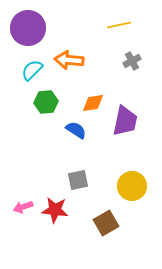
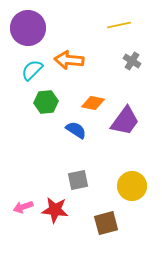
gray cross: rotated 30 degrees counterclockwise
orange diamond: rotated 20 degrees clockwise
purple trapezoid: rotated 24 degrees clockwise
brown square: rotated 15 degrees clockwise
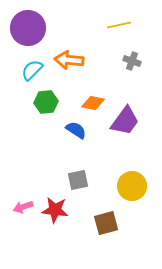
gray cross: rotated 12 degrees counterclockwise
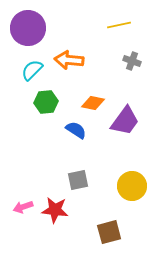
brown square: moved 3 px right, 9 px down
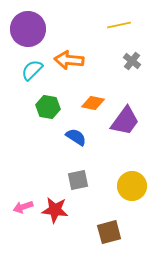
purple circle: moved 1 px down
gray cross: rotated 18 degrees clockwise
green hexagon: moved 2 px right, 5 px down; rotated 15 degrees clockwise
blue semicircle: moved 7 px down
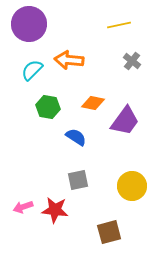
purple circle: moved 1 px right, 5 px up
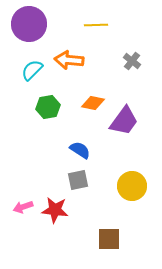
yellow line: moved 23 px left; rotated 10 degrees clockwise
green hexagon: rotated 20 degrees counterclockwise
purple trapezoid: moved 1 px left
blue semicircle: moved 4 px right, 13 px down
brown square: moved 7 px down; rotated 15 degrees clockwise
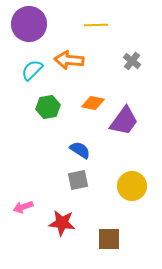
red star: moved 7 px right, 13 px down
